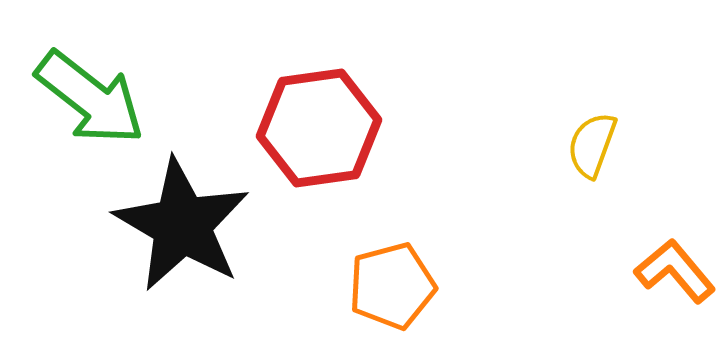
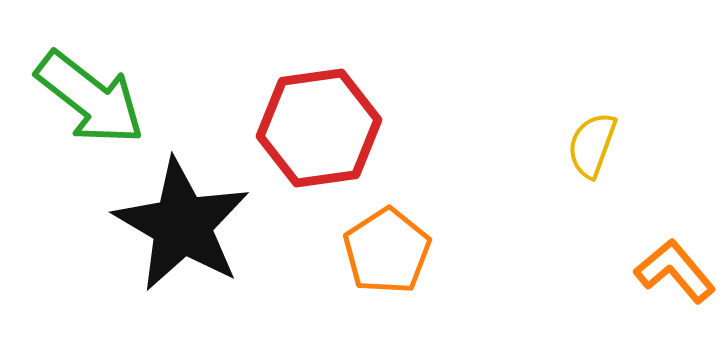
orange pentagon: moved 5 px left, 35 px up; rotated 18 degrees counterclockwise
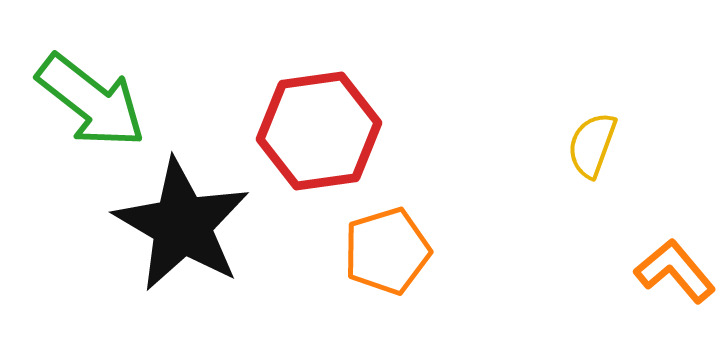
green arrow: moved 1 px right, 3 px down
red hexagon: moved 3 px down
orange pentagon: rotated 16 degrees clockwise
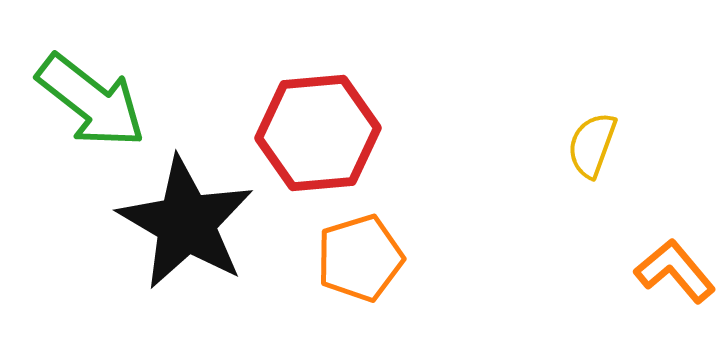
red hexagon: moved 1 px left, 2 px down; rotated 3 degrees clockwise
black star: moved 4 px right, 2 px up
orange pentagon: moved 27 px left, 7 px down
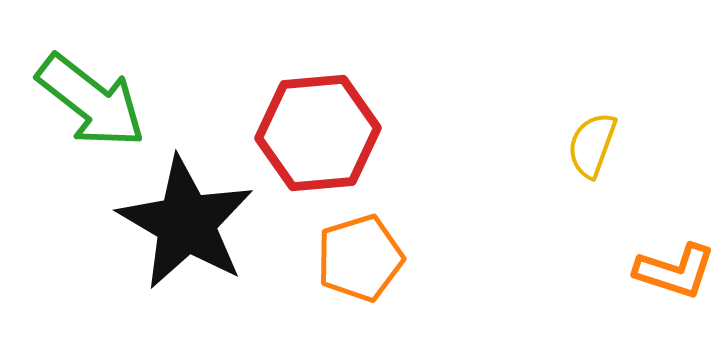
orange L-shape: rotated 148 degrees clockwise
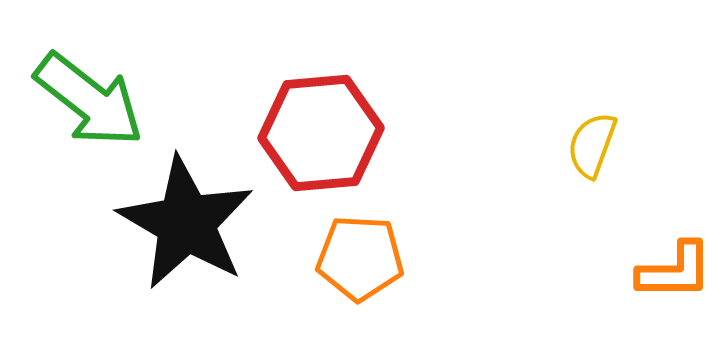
green arrow: moved 2 px left, 1 px up
red hexagon: moved 3 px right
orange pentagon: rotated 20 degrees clockwise
orange L-shape: rotated 18 degrees counterclockwise
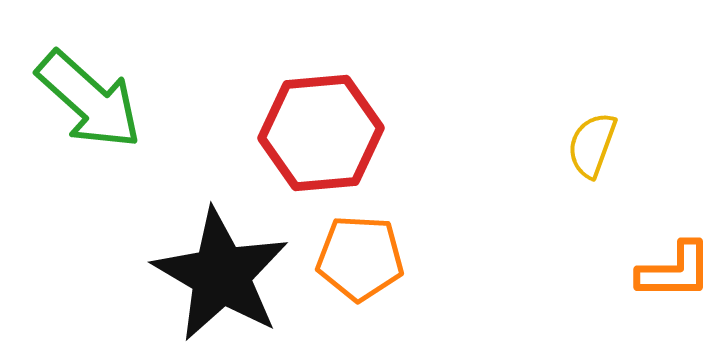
green arrow: rotated 4 degrees clockwise
black star: moved 35 px right, 52 px down
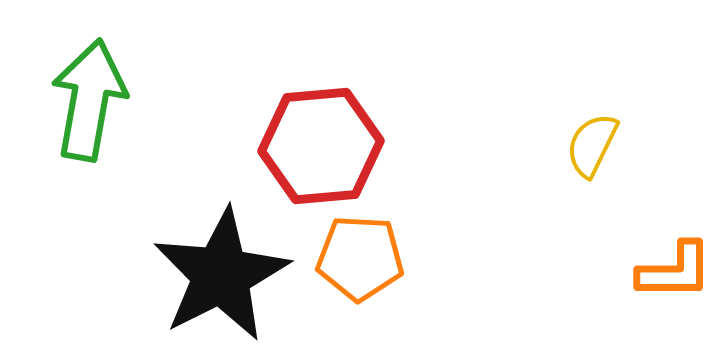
green arrow: rotated 122 degrees counterclockwise
red hexagon: moved 13 px down
yellow semicircle: rotated 6 degrees clockwise
black star: rotated 15 degrees clockwise
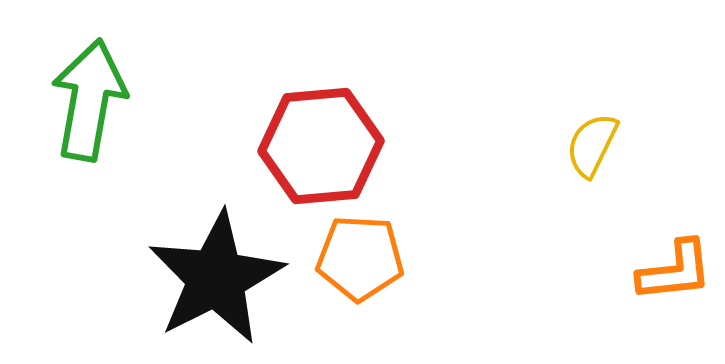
orange L-shape: rotated 6 degrees counterclockwise
black star: moved 5 px left, 3 px down
